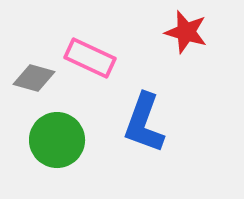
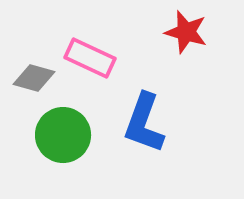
green circle: moved 6 px right, 5 px up
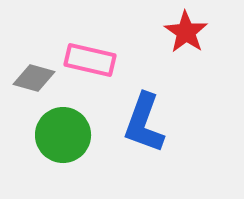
red star: rotated 18 degrees clockwise
pink rectangle: moved 2 px down; rotated 12 degrees counterclockwise
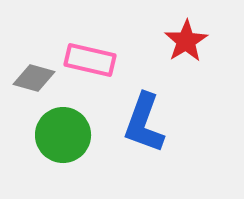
red star: moved 9 px down; rotated 6 degrees clockwise
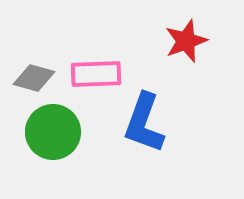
red star: rotated 12 degrees clockwise
pink rectangle: moved 6 px right, 14 px down; rotated 15 degrees counterclockwise
green circle: moved 10 px left, 3 px up
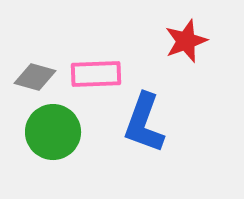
gray diamond: moved 1 px right, 1 px up
